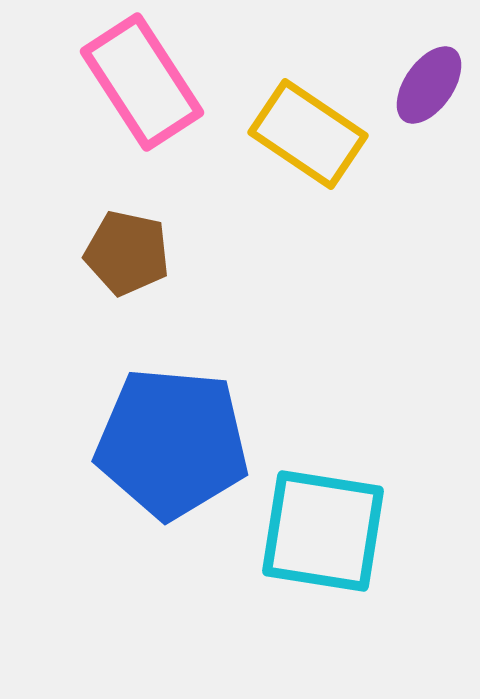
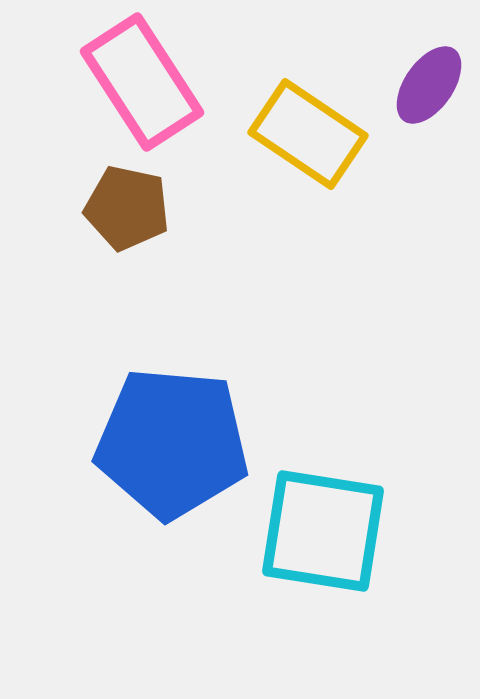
brown pentagon: moved 45 px up
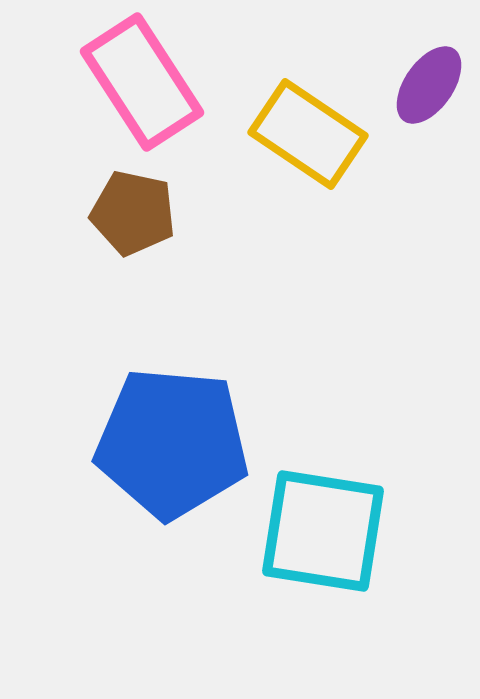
brown pentagon: moved 6 px right, 5 px down
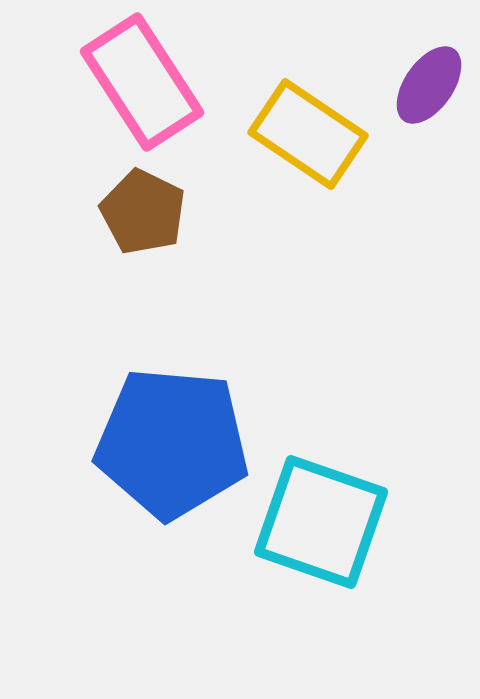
brown pentagon: moved 10 px right, 1 px up; rotated 14 degrees clockwise
cyan square: moved 2 px left, 9 px up; rotated 10 degrees clockwise
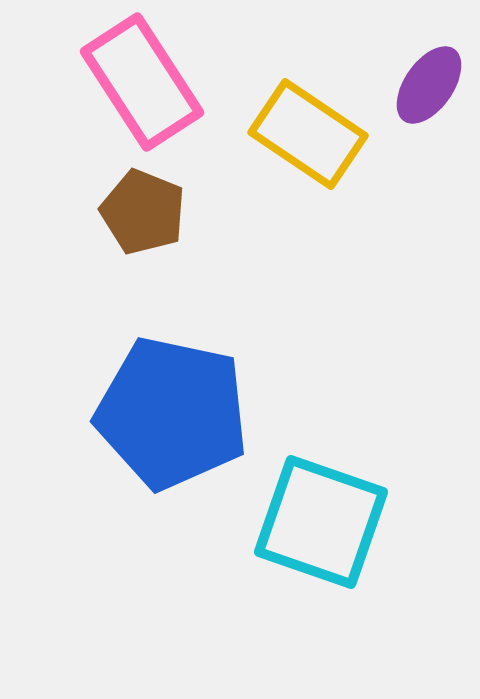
brown pentagon: rotated 4 degrees counterclockwise
blue pentagon: moved 30 px up; rotated 7 degrees clockwise
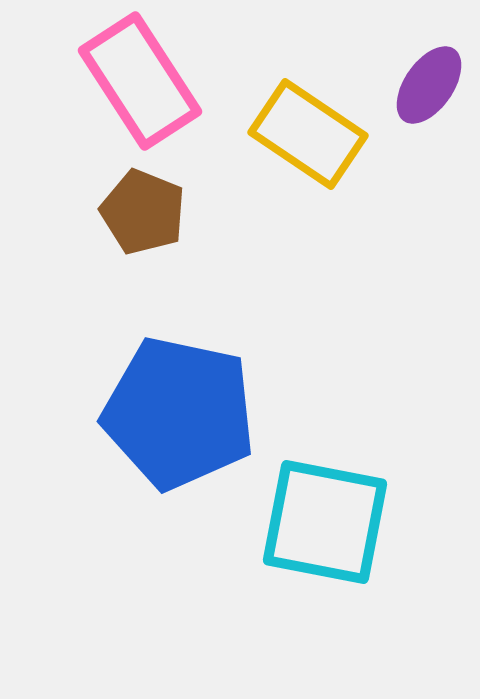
pink rectangle: moved 2 px left, 1 px up
blue pentagon: moved 7 px right
cyan square: moved 4 px right; rotated 8 degrees counterclockwise
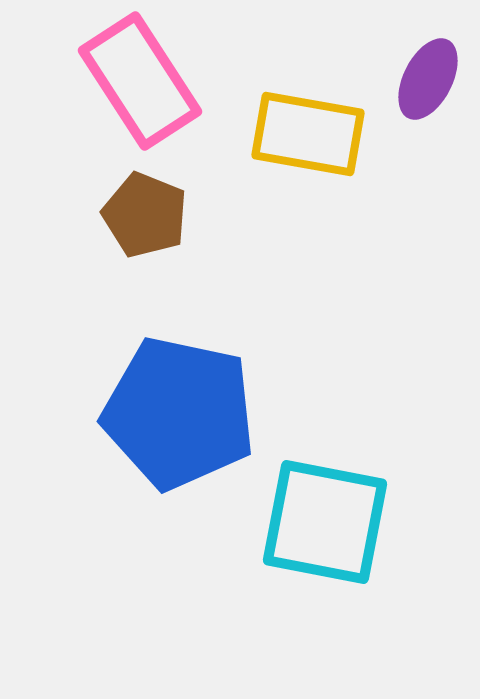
purple ellipse: moved 1 px left, 6 px up; rotated 8 degrees counterclockwise
yellow rectangle: rotated 24 degrees counterclockwise
brown pentagon: moved 2 px right, 3 px down
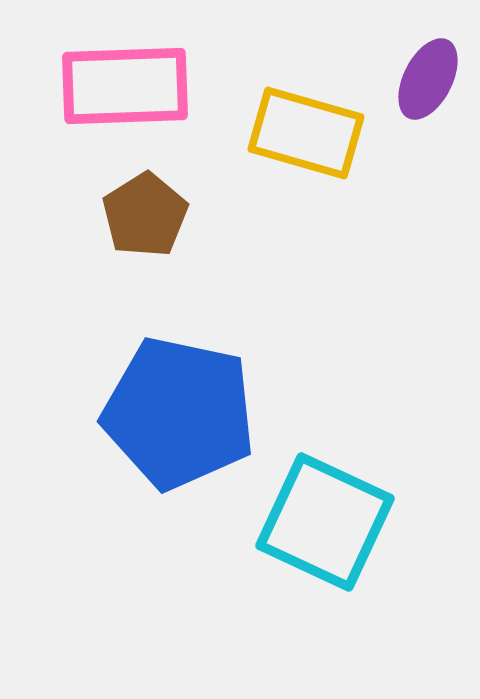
pink rectangle: moved 15 px left, 5 px down; rotated 59 degrees counterclockwise
yellow rectangle: moved 2 px left, 1 px up; rotated 6 degrees clockwise
brown pentagon: rotated 18 degrees clockwise
cyan square: rotated 14 degrees clockwise
